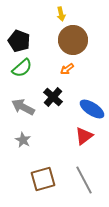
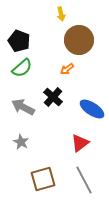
brown circle: moved 6 px right
red triangle: moved 4 px left, 7 px down
gray star: moved 2 px left, 2 px down
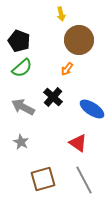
orange arrow: rotated 16 degrees counterclockwise
red triangle: moved 2 px left; rotated 48 degrees counterclockwise
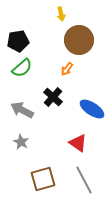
black pentagon: moved 1 px left; rotated 30 degrees counterclockwise
gray arrow: moved 1 px left, 3 px down
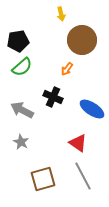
brown circle: moved 3 px right
green semicircle: moved 1 px up
black cross: rotated 18 degrees counterclockwise
gray line: moved 1 px left, 4 px up
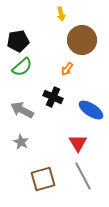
blue ellipse: moved 1 px left, 1 px down
red triangle: rotated 24 degrees clockwise
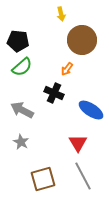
black pentagon: rotated 15 degrees clockwise
black cross: moved 1 px right, 4 px up
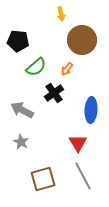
green semicircle: moved 14 px right
black cross: rotated 30 degrees clockwise
blue ellipse: rotated 60 degrees clockwise
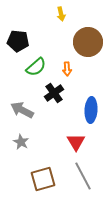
brown circle: moved 6 px right, 2 px down
orange arrow: rotated 40 degrees counterclockwise
red triangle: moved 2 px left, 1 px up
